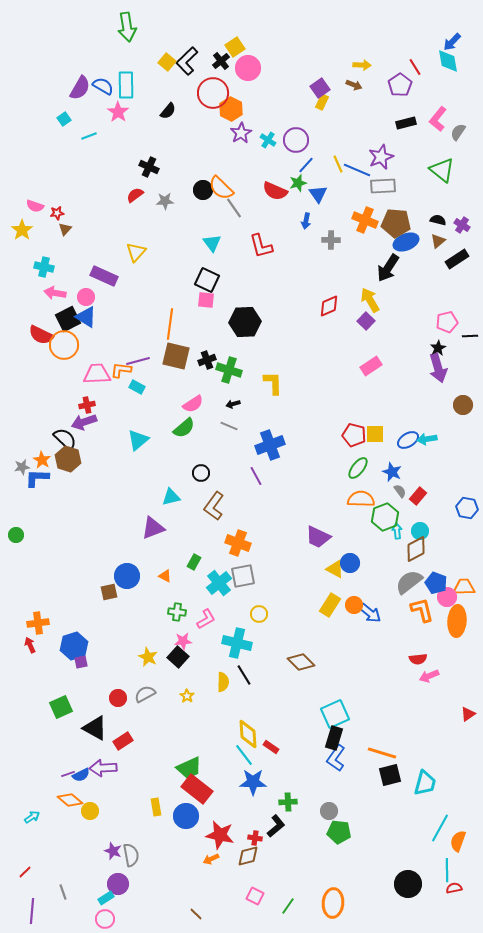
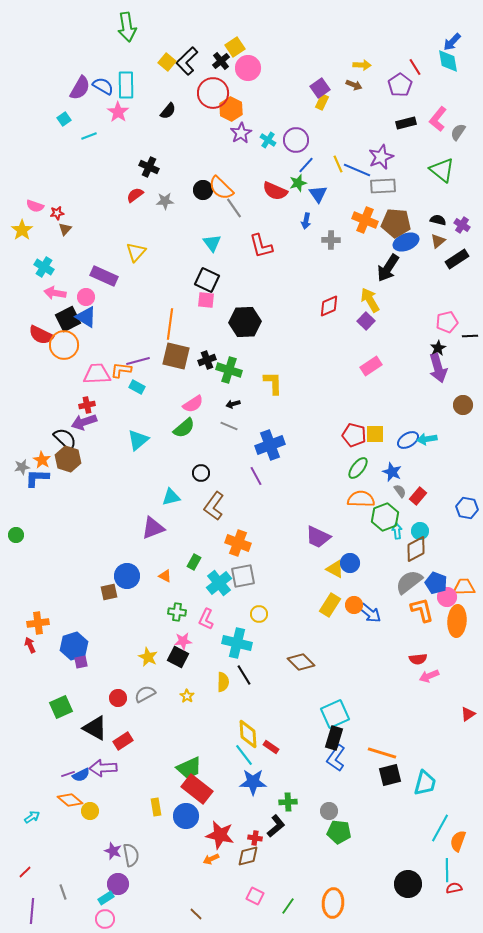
cyan cross at (44, 267): rotated 18 degrees clockwise
pink L-shape at (206, 619): rotated 145 degrees clockwise
black square at (178, 657): rotated 15 degrees counterclockwise
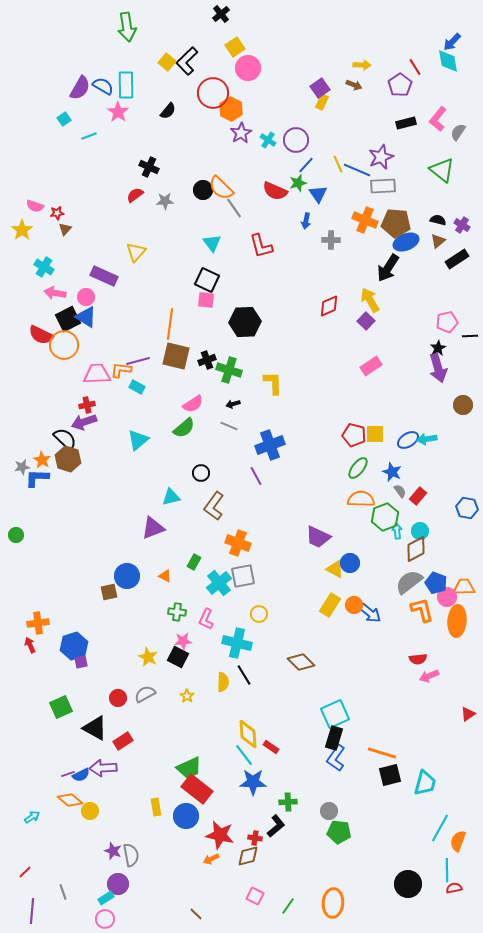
black cross at (221, 61): moved 47 px up
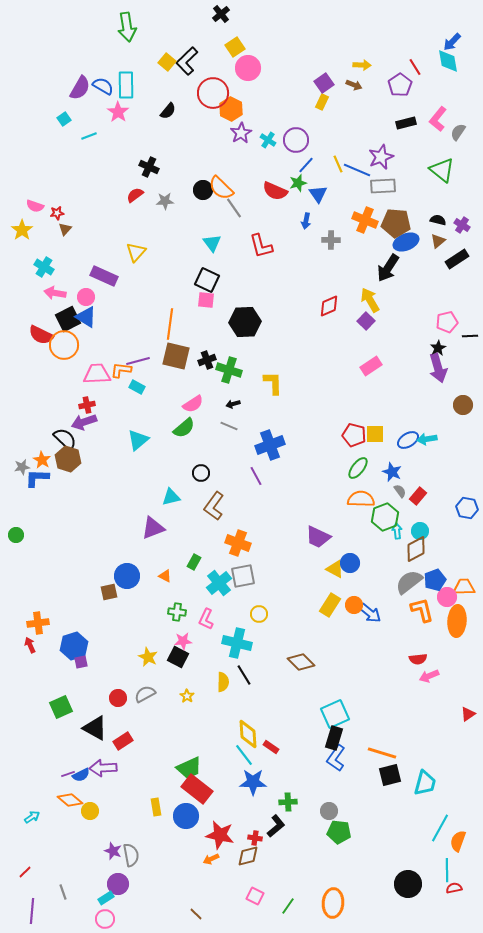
purple square at (320, 88): moved 4 px right, 5 px up
blue pentagon at (436, 583): moved 1 px left, 3 px up; rotated 30 degrees clockwise
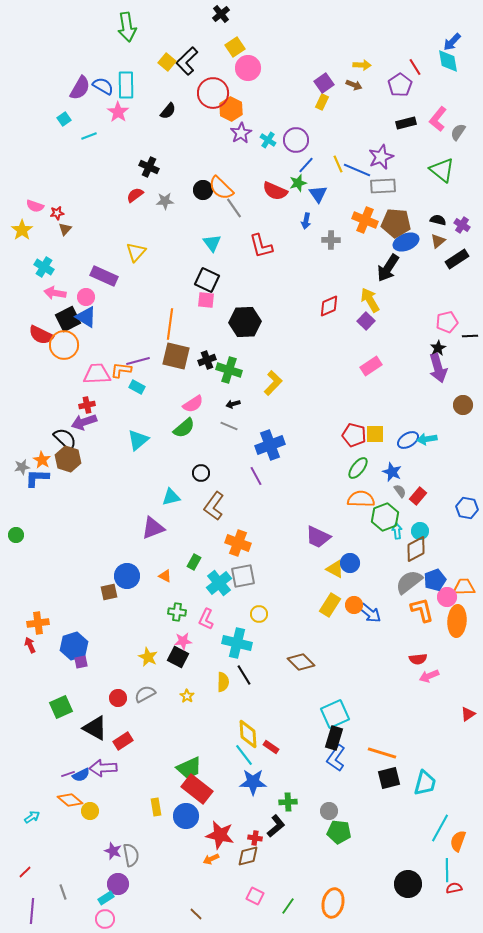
yellow L-shape at (273, 383): rotated 45 degrees clockwise
black square at (390, 775): moved 1 px left, 3 px down
orange ellipse at (333, 903): rotated 8 degrees clockwise
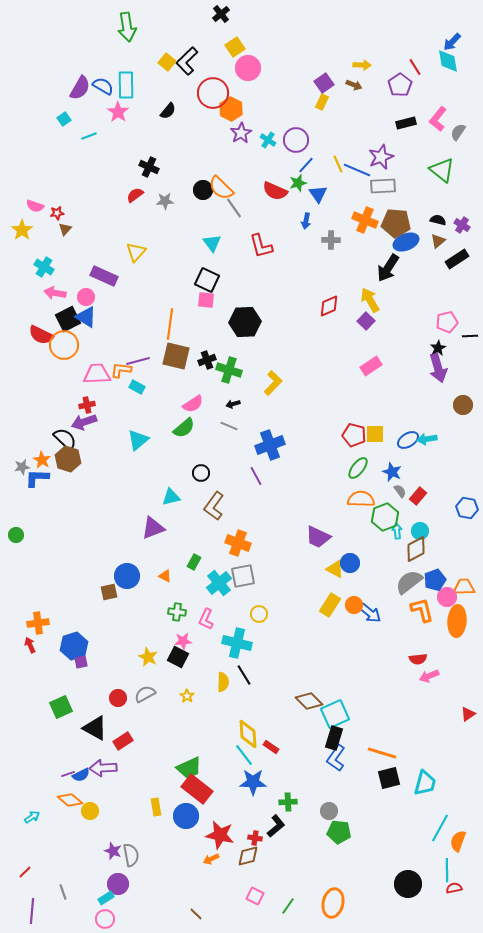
brown diamond at (301, 662): moved 8 px right, 39 px down
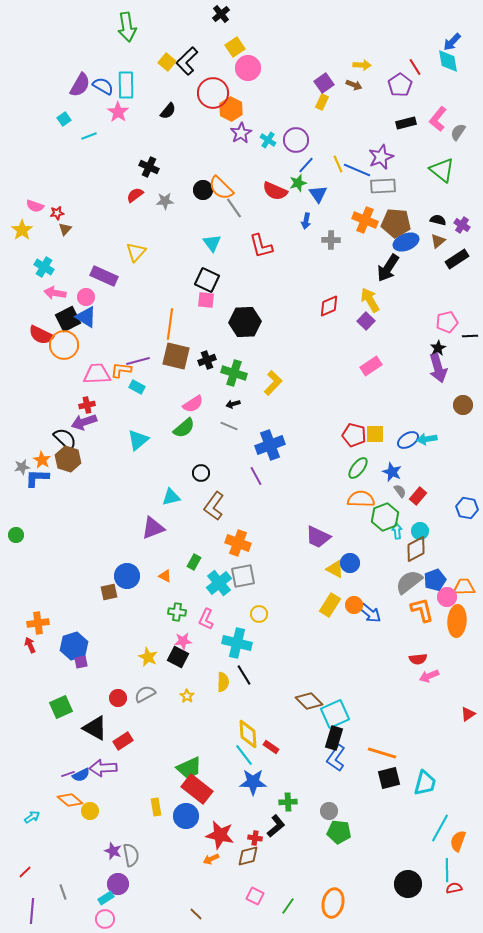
purple semicircle at (80, 88): moved 3 px up
green cross at (229, 370): moved 5 px right, 3 px down
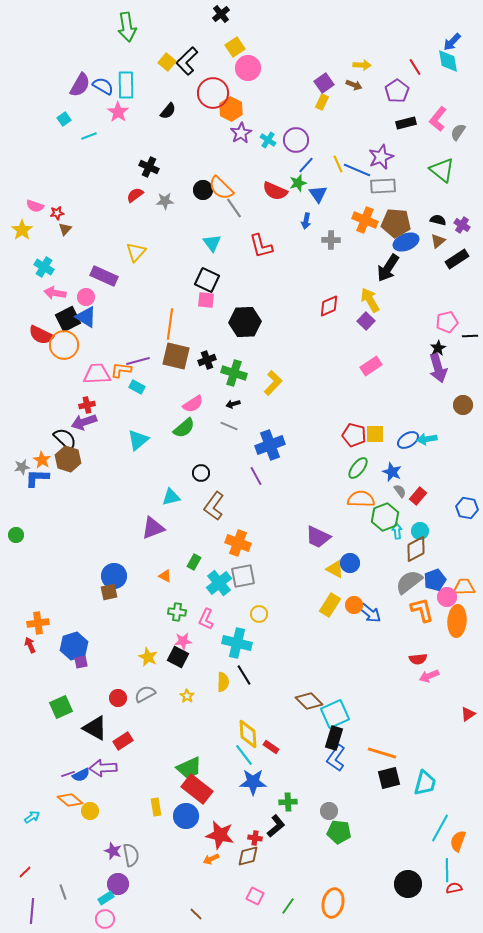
purple pentagon at (400, 85): moved 3 px left, 6 px down
blue circle at (127, 576): moved 13 px left
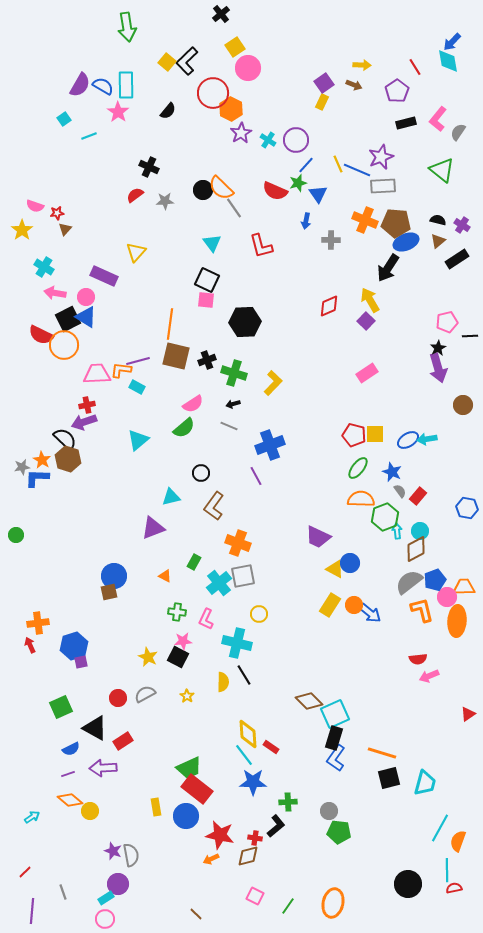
pink rectangle at (371, 366): moved 4 px left, 7 px down
blue semicircle at (81, 775): moved 10 px left, 26 px up
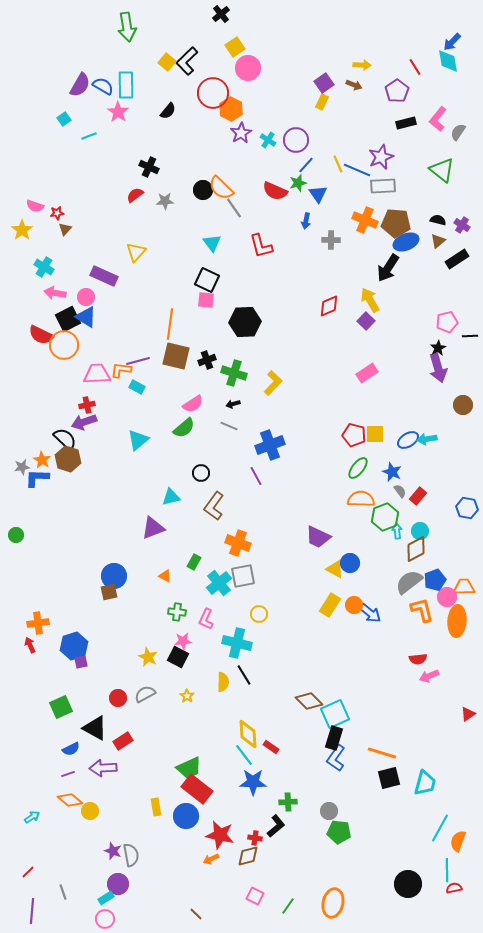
red line at (25, 872): moved 3 px right
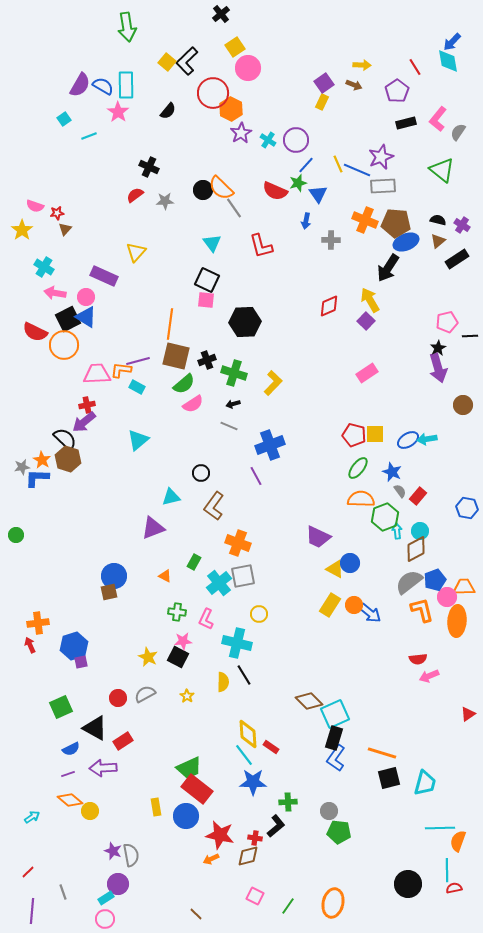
red semicircle at (41, 335): moved 6 px left, 3 px up
purple arrow at (84, 422): rotated 20 degrees counterclockwise
green semicircle at (184, 428): moved 44 px up
cyan line at (440, 828): rotated 60 degrees clockwise
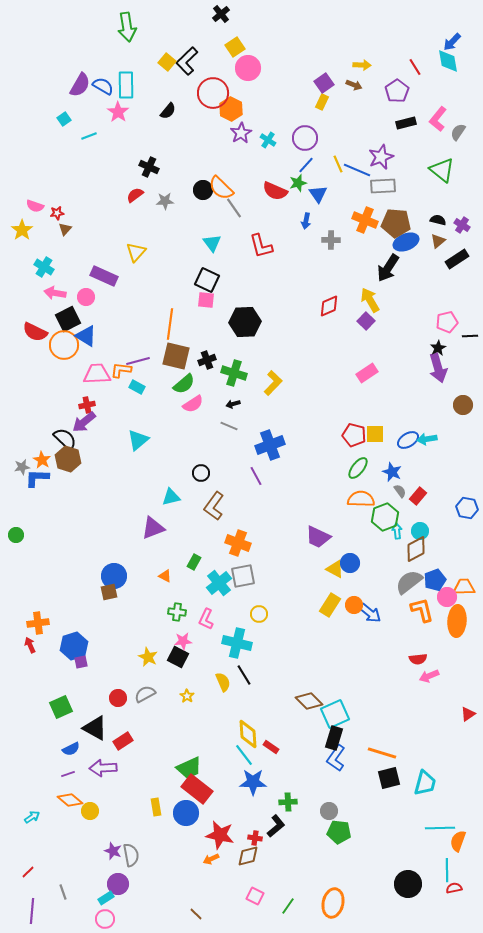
purple circle at (296, 140): moved 9 px right, 2 px up
blue triangle at (86, 317): moved 19 px down
yellow semicircle at (223, 682): rotated 24 degrees counterclockwise
blue circle at (186, 816): moved 3 px up
